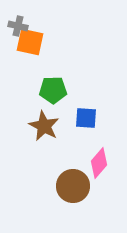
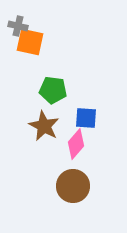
green pentagon: rotated 8 degrees clockwise
pink diamond: moved 23 px left, 19 px up
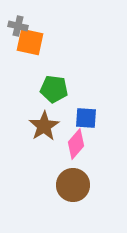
green pentagon: moved 1 px right, 1 px up
brown star: rotated 12 degrees clockwise
brown circle: moved 1 px up
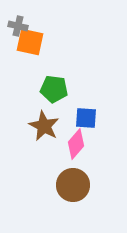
brown star: rotated 12 degrees counterclockwise
